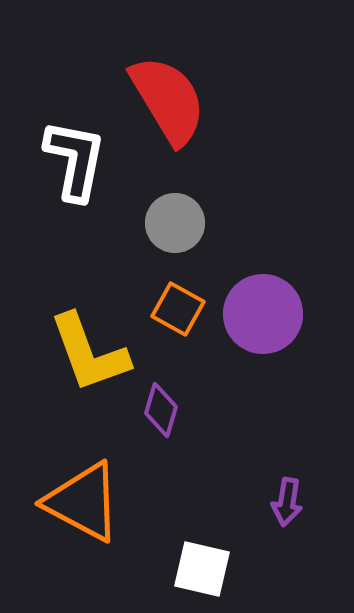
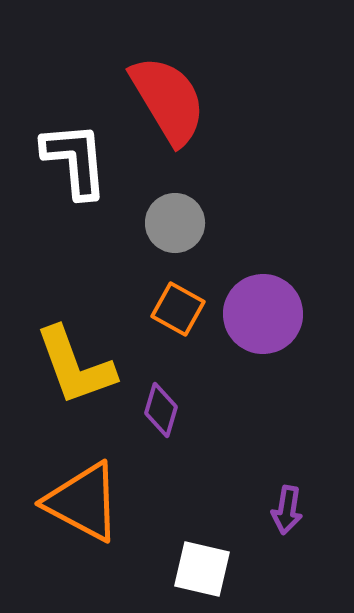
white L-shape: rotated 16 degrees counterclockwise
yellow L-shape: moved 14 px left, 13 px down
purple arrow: moved 8 px down
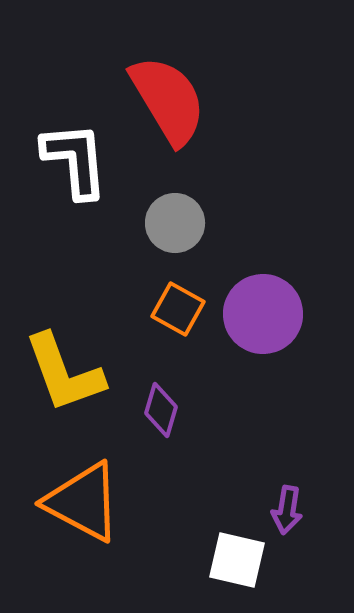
yellow L-shape: moved 11 px left, 7 px down
white square: moved 35 px right, 9 px up
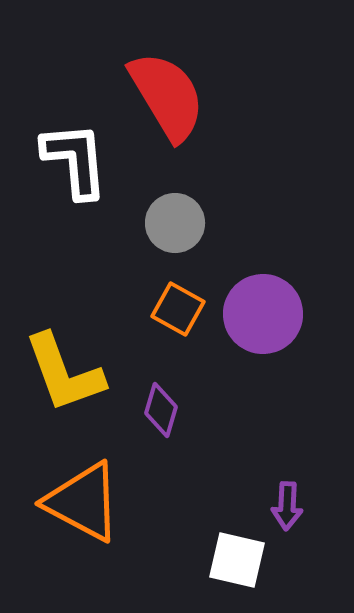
red semicircle: moved 1 px left, 4 px up
purple arrow: moved 4 px up; rotated 6 degrees counterclockwise
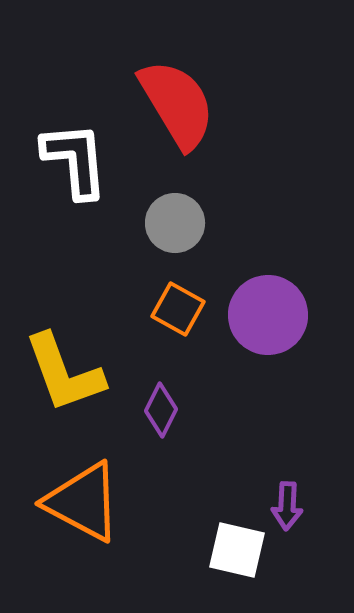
red semicircle: moved 10 px right, 8 px down
purple circle: moved 5 px right, 1 px down
purple diamond: rotated 10 degrees clockwise
white square: moved 10 px up
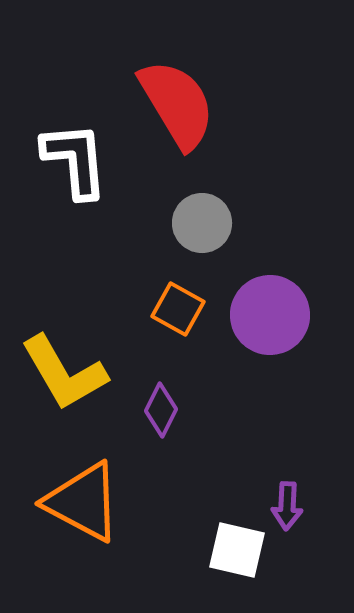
gray circle: moved 27 px right
purple circle: moved 2 px right
yellow L-shape: rotated 10 degrees counterclockwise
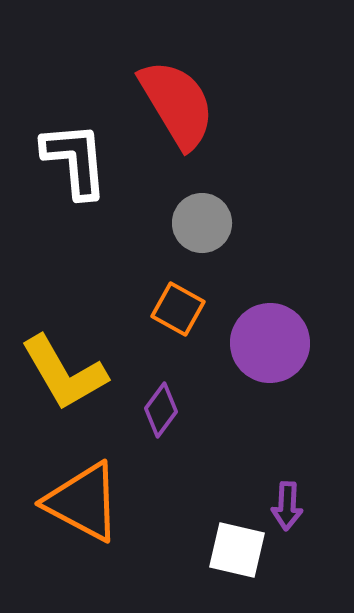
purple circle: moved 28 px down
purple diamond: rotated 10 degrees clockwise
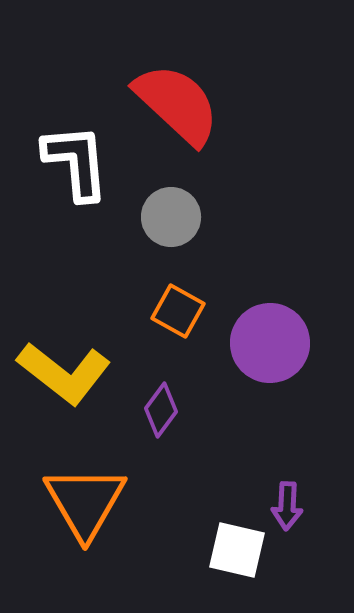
red semicircle: rotated 16 degrees counterclockwise
white L-shape: moved 1 px right, 2 px down
gray circle: moved 31 px left, 6 px up
orange square: moved 2 px down
yellow L-shape: rotated 22 degrees counterclockwise
orange triangle: moved 2 px right; rotated 32 degrees clockwise
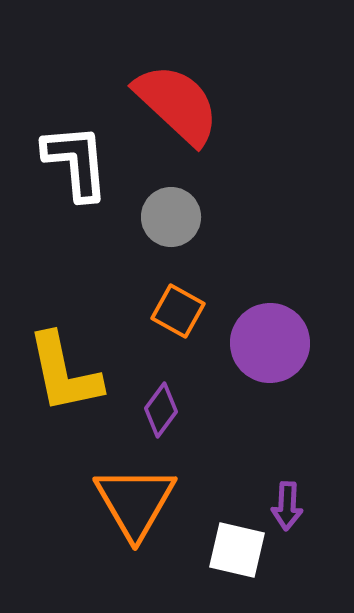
yellow L-shape: rotated 40 degrees clockwise
orange triangle: moved 50 px right
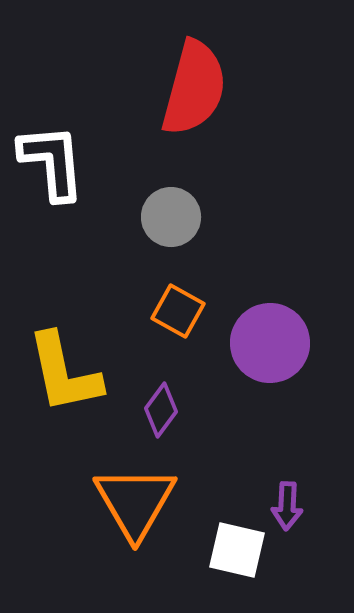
red semicircle: moved 17 px right, 16 px up; rotated 62 degrees clockwise
white L-shape: moved 24 px left
